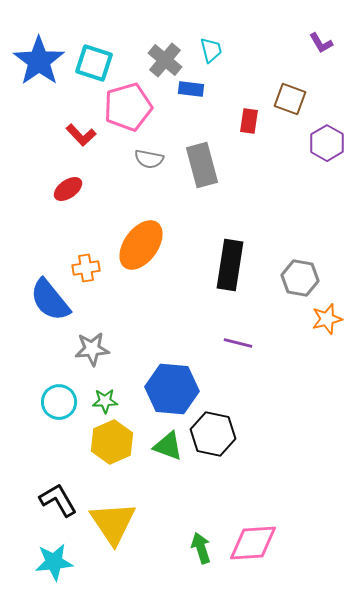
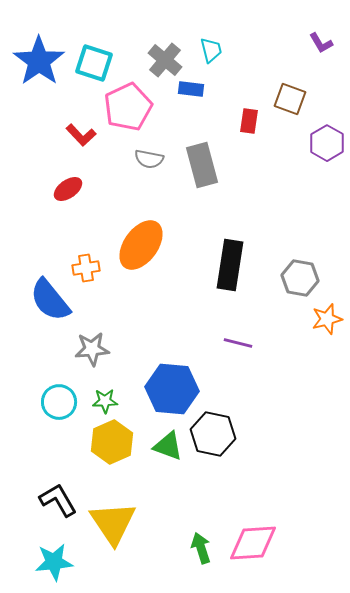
pink pentagon: rotated 9 degrees counterclockwise
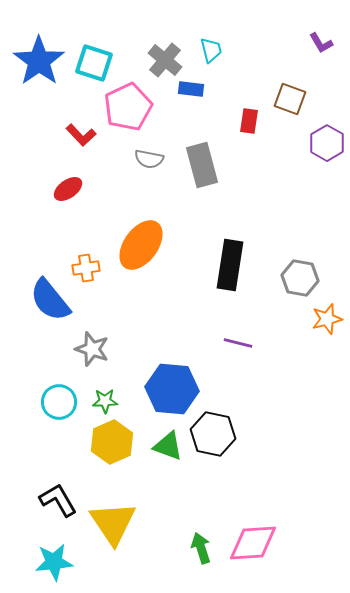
gray star: rotated 24 degrees clockwise
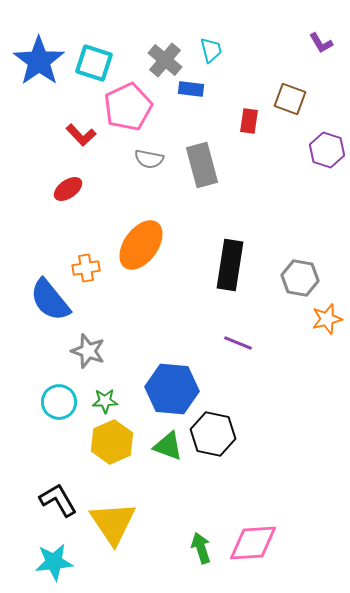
purple hexagon: moved 7 px down; rotated 12 degrees counterclockwise
purple line: rotated 8 degrees clockwise
gray star: moved 4 px left, 2 px down
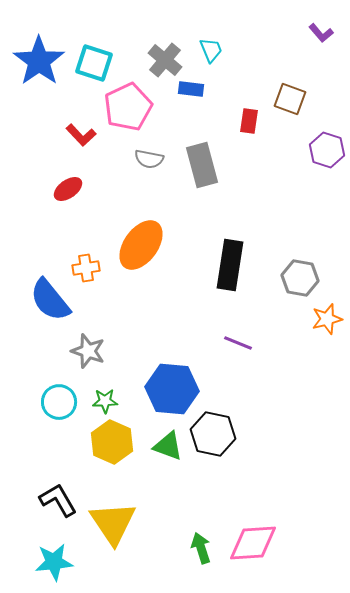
purple L-shape: moved 10 px up; rotated 10 degrees counterclockwise
cyan trapezoid: rotated 8 degrees counterclockwise
yellow hexagon: rotated 12 degrees counterclockwise
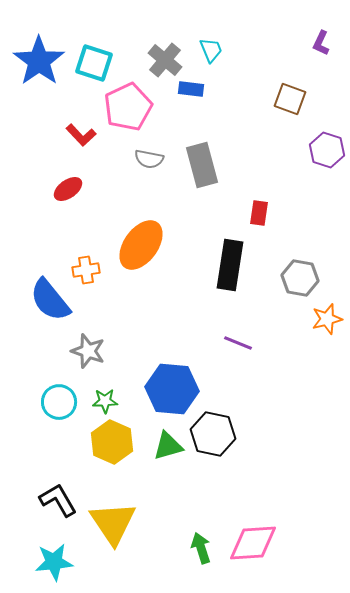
purple L-shape: moved 10 px down; rotated 65 degrees clockwise
red rectangle: moved 10 px right, 92 px down
orange cross: moved 2 px down
green triangle: rotated 36 degrees counterclockwise
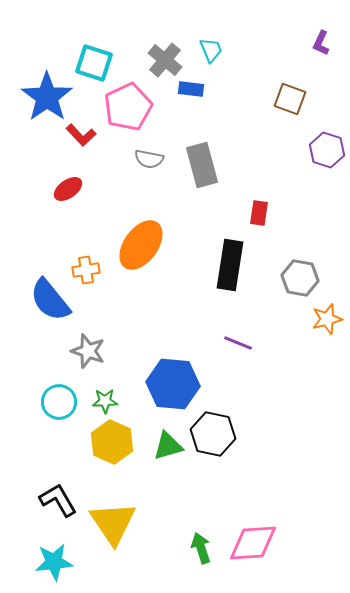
blue star: moved 8 px right, 36 px down
blue hexagon: moved 1 px right, 5 px up
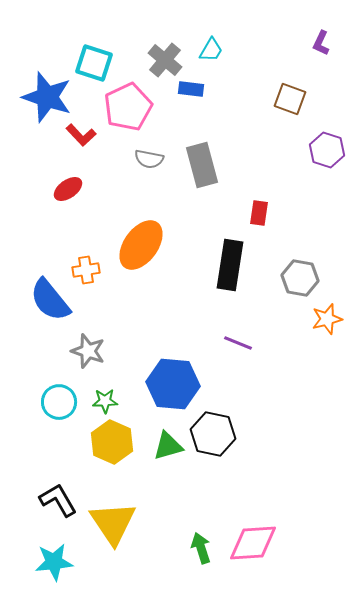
cyan trapezoid: rotated 52 degrees clockwise
blue star: rotated 18 degrees counterclockwise
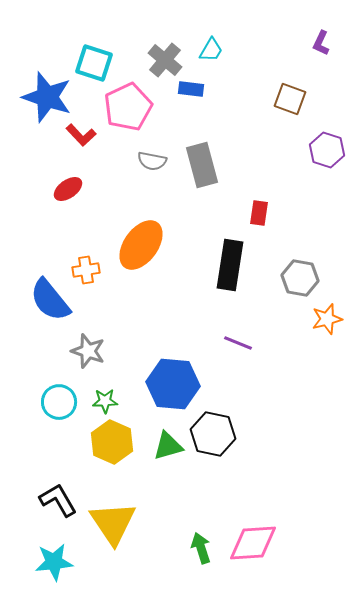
gray semicircle: moved 3 px right, 2 px down
